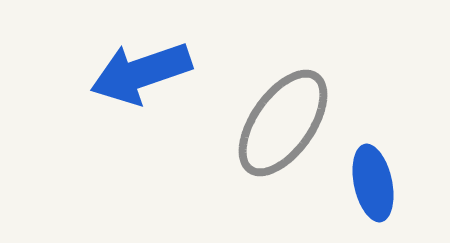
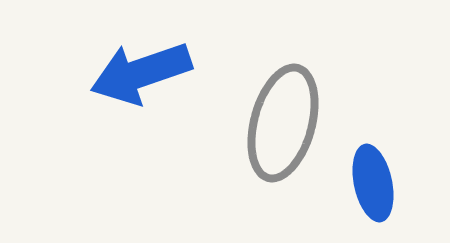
gray ellipse: rotated 20 degrees counterclockwise
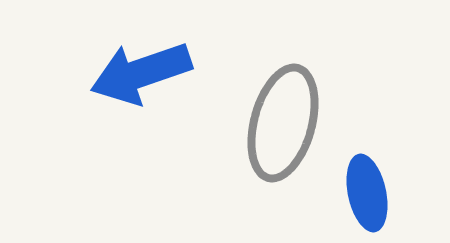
blue ellipse: moved 6 px left, 10 px down
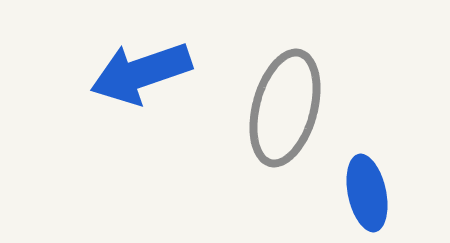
gray ellipse: moved 2 px right, 15 px up
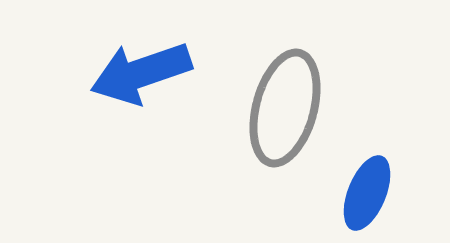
blue ellipse: rotated 34 degrees clockwise
